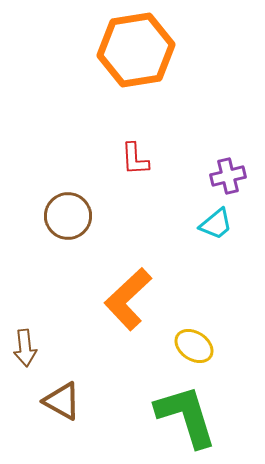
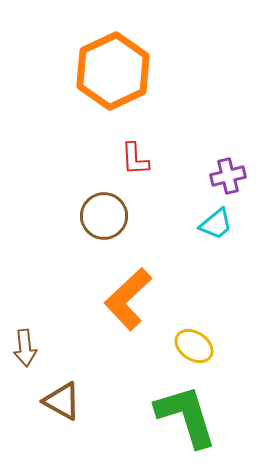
orange hexagon: moved 23 px left, 21 px down; rotated 16 degrees counterclockwise
brown circle: moved 36 px right
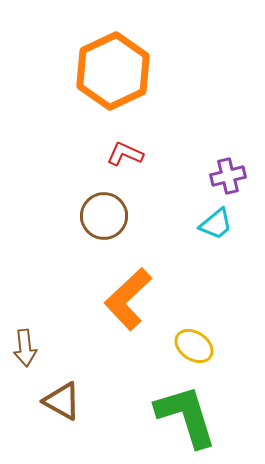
red L-shape: moved 10 px left, 5 px up; rotated 117 degrees clockwise
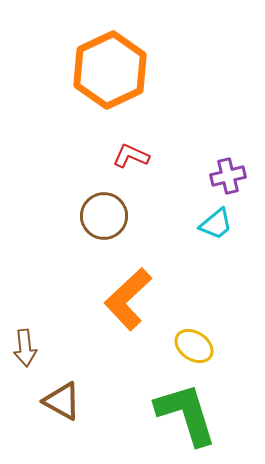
orange hexagon: moved 3 px left, 1 px up
red L-shape: moved 6 px right, 2 px down
green L-shape: moved 2 px up
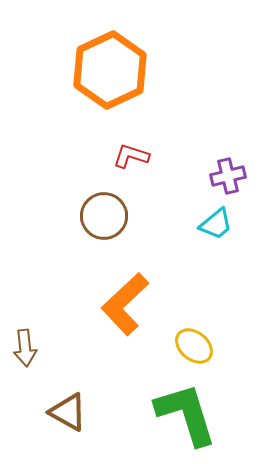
red L-shape: rotated 6 degrees counterclockwise
orange L-shape: moved 3 px left, 5 px down
yellow ellipse: rotated 6 degrees clockwise
brown triangle: moved 6 px right, 11 px down
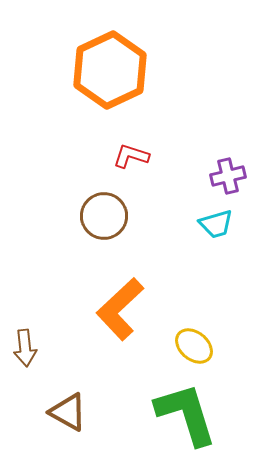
cyan trapezoid: rotated 24 degrees clockwise
orange L-shape: moved 5 px left, 5 px down
